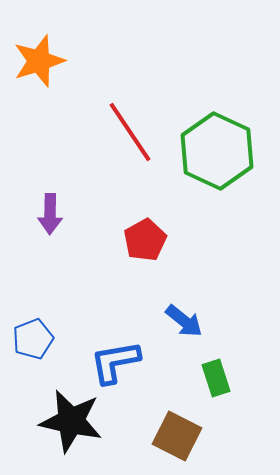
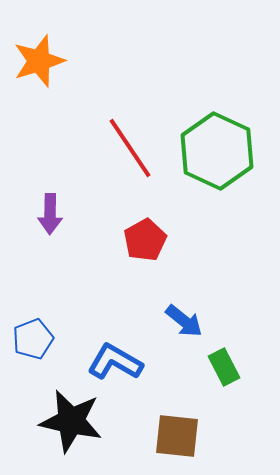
red line: moved 16 px down
blue L-shape: rotated 40 degrees clockwise
green rectangle: moved 8 px right, 11 px up; rotated 9 degrees counterclockwise
brown square: rotated 21 degrees counterclockwise
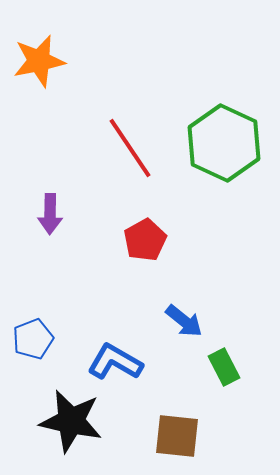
orange star: rotated 6 degrees clockwise
green hexagon: moved 7 px right, 8 px up
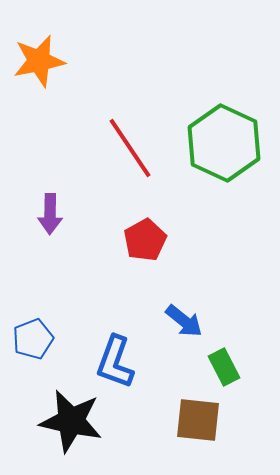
blue L-shape: rotated 100 degrees counterclockwise
brown square: moved 21 px right, 16 px up
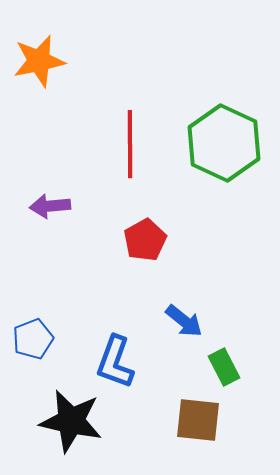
red line: moved 4 px up; rotated 34 degrees clockwise
purple arrow: moved 8 px up; rotated 84 degrees clockwise
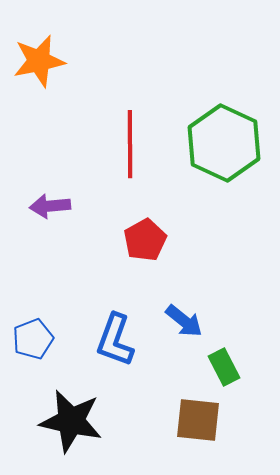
blue L-shape: moved 22 px up
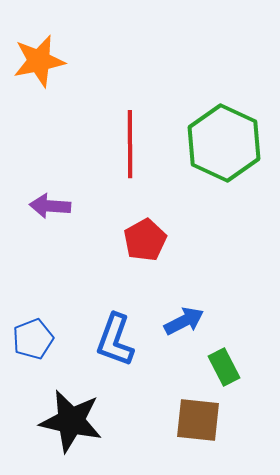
purple arrow: rotated 9 degrees clockwise
blue arrow: rotated 66 degrees counterclockwise
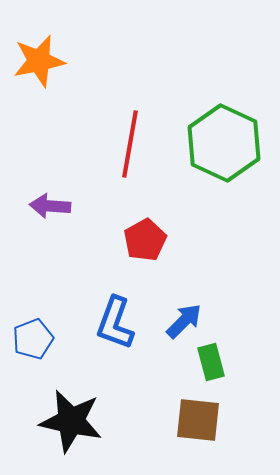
red line: rotated 10 degrees clockwise
blue arrow: rotated 18 degrees counterclockwise
blue L-shape: moved 17 px up
green rectangle: moved 13 px left, 5 px up; rotated 12 degrees clockwise
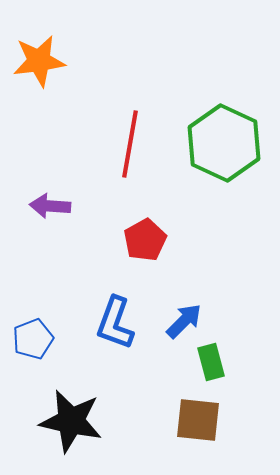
orange star: rotated 4 degrees clockwise
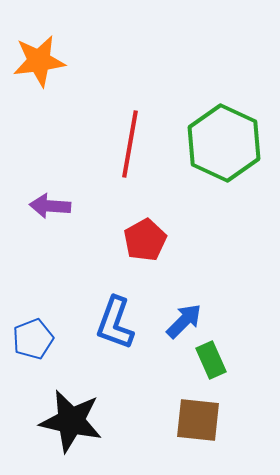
green rectangle: moved 2 px up; rotated 9 degrees counterclockwise
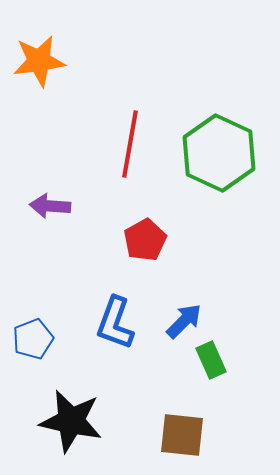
green hexagon: moved 5 px left, 10 px down
brown square: moved 16 px left, 15 px down
